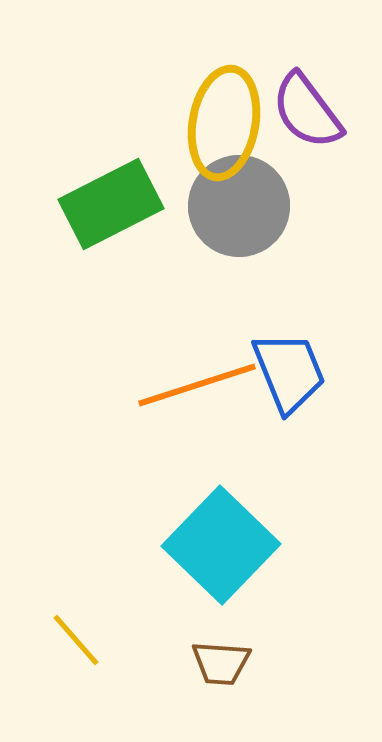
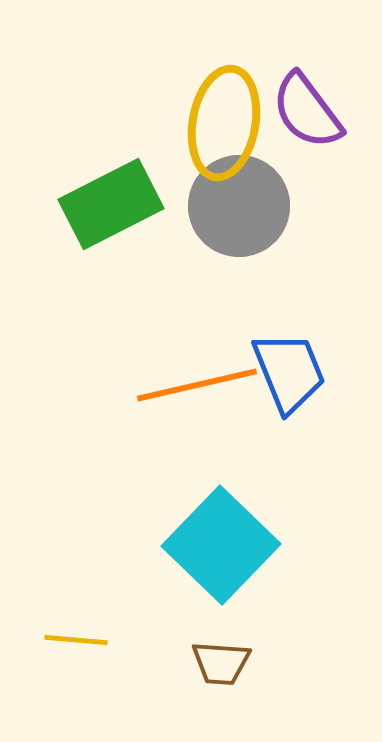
orange line: rotated 5 degrees clockwise
yellow line: rotated 44 degrees counterclockwise
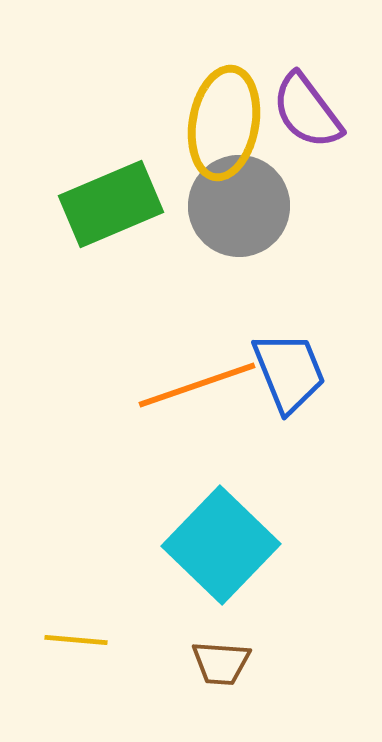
green rectangle: rotated 4 degrees clockwise
orange line: rotated 6 degrees counterclockwise
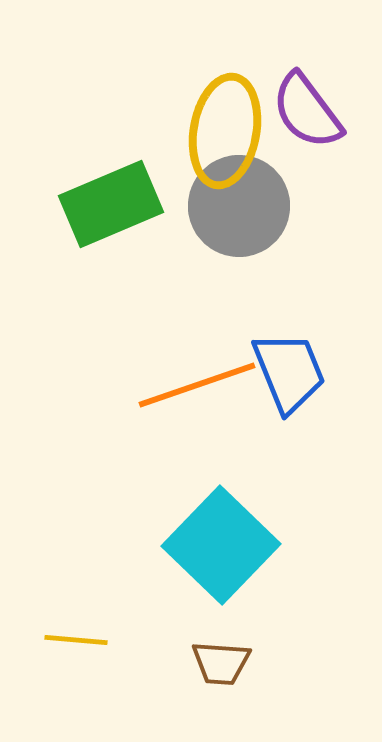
yellow ellipse: moved 1 px right, 8 px down
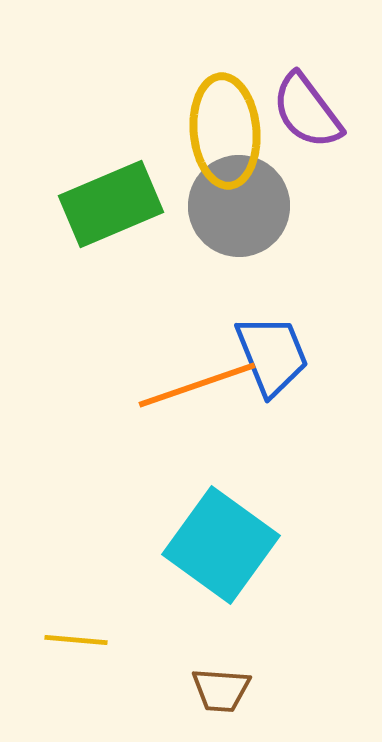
yellow ellipse: rotated 15 degrees counterclockwise
blue trapezoid: moved 17 px left, 17 px up
cyan square: rotated 8 degrees counterclockwise
brown trapezoid: moved 27 px down
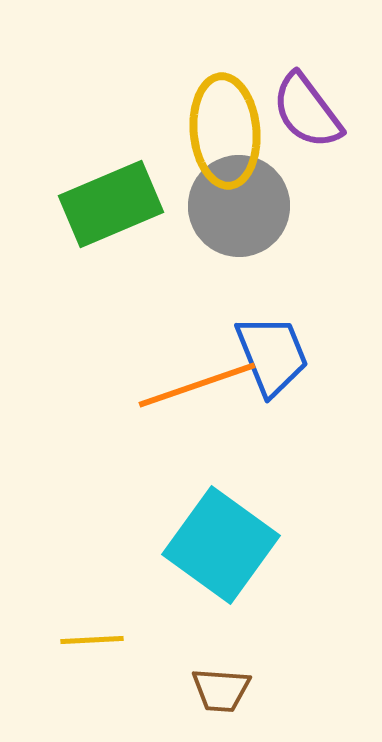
yellow line: moved 16 px right; rotated 8 degrees counterclockwise
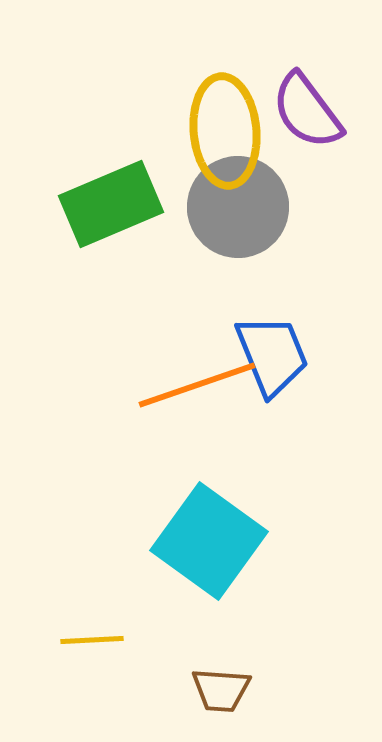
gray circle: moved 1 px left, 1 px down
cyan square: moved 12 px left, 4 px up
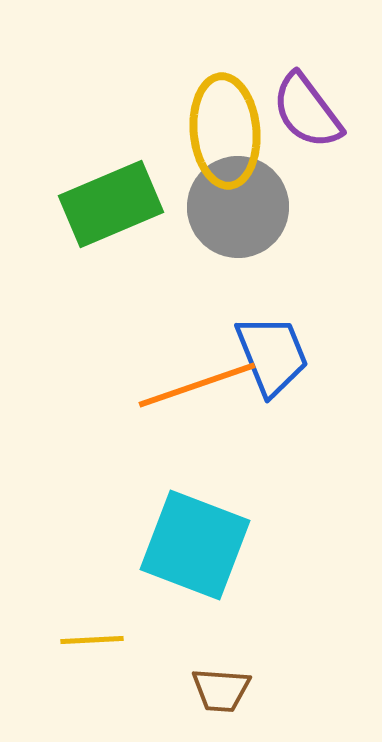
cyan square: moved 14 px left, 4 px down; rotated 15 degrees counterclockwise
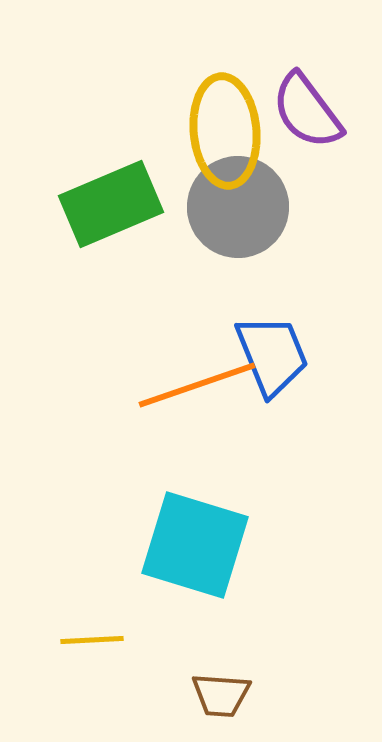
cyan square: rotated 4 degrees counterclockwise
brown trapezoid: moved 5 px down
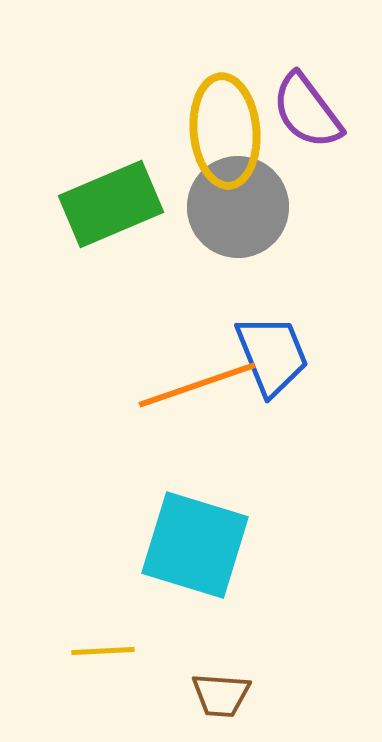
yellow line: moved 11 px right, 11 px down
